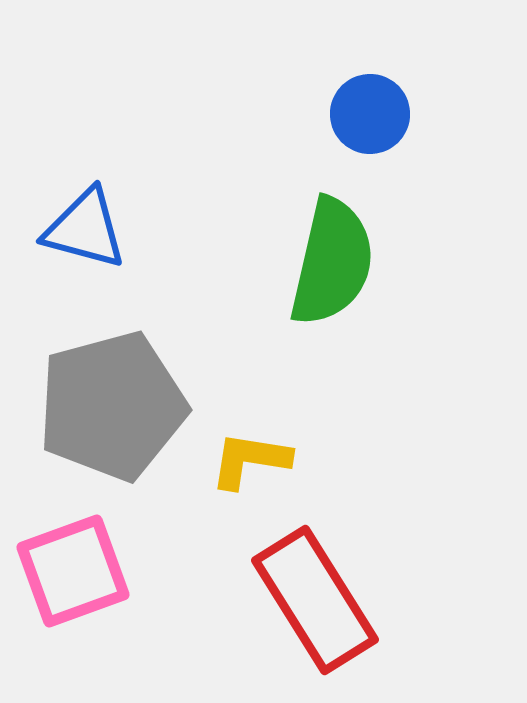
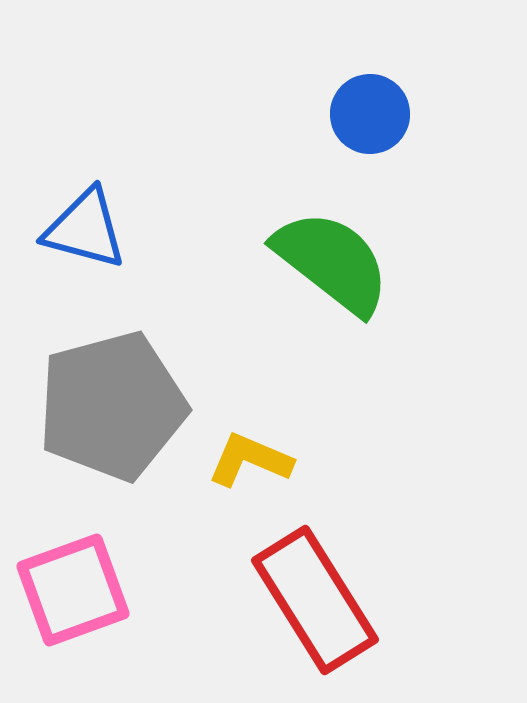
green semicircle: rotated 65 degrees counterclockwise
yellow L-shape: rotated 14 degrees clockwise
pink square: moved 19 px down
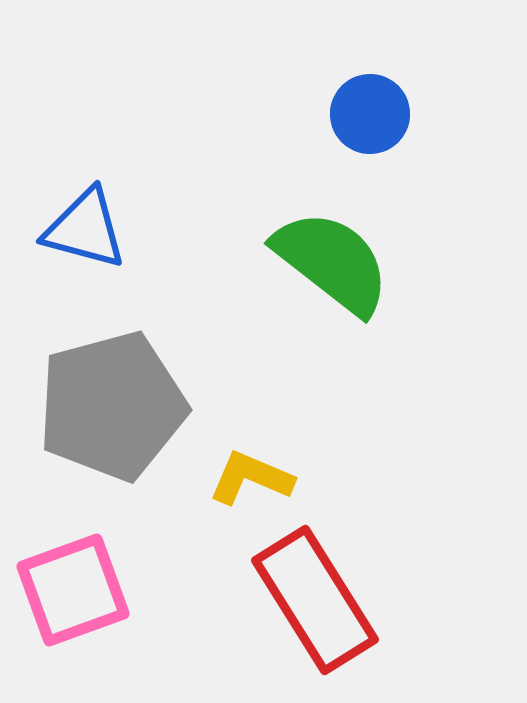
yellow L-shape: moved 1 px right, 18 px down
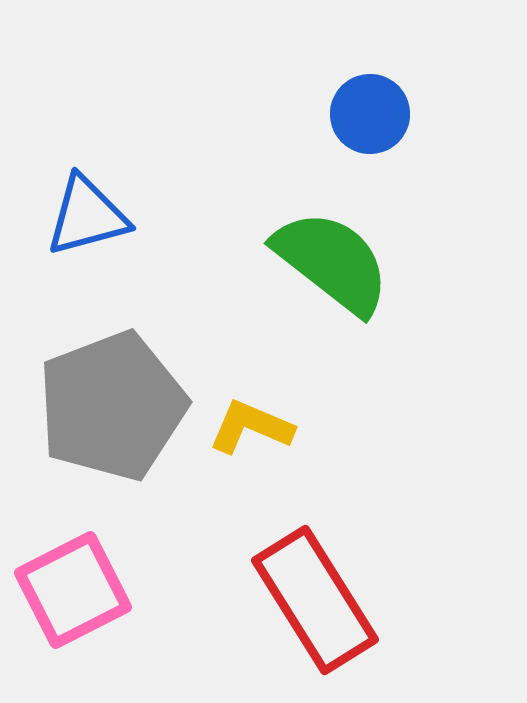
blue triangle: moved 2 px right, 13 px up; rotated 30 degrees counterclockwise
gray pentagon: rotated 6 degrees counterclockwise
yellow L-shape: moved 51 px up
pink square: rotated 7 degrees counterclockwise
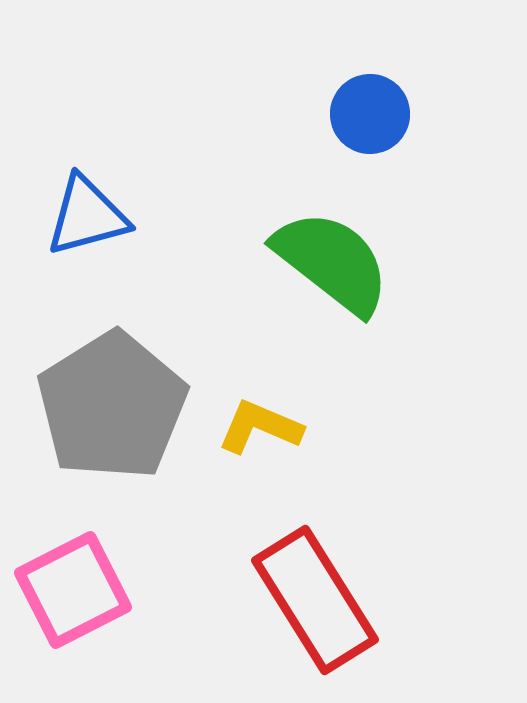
gray pentagon: rotated 11 degrees counterclockwise
yellow L-shape: moved 9 px right
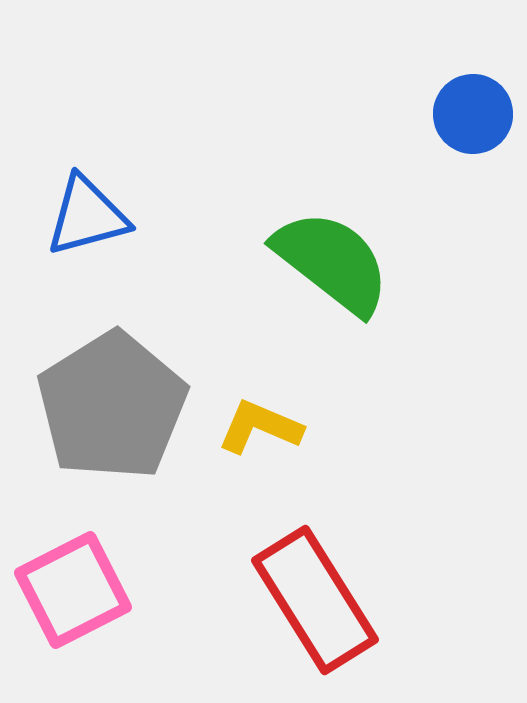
blue circle: moved 103 px right
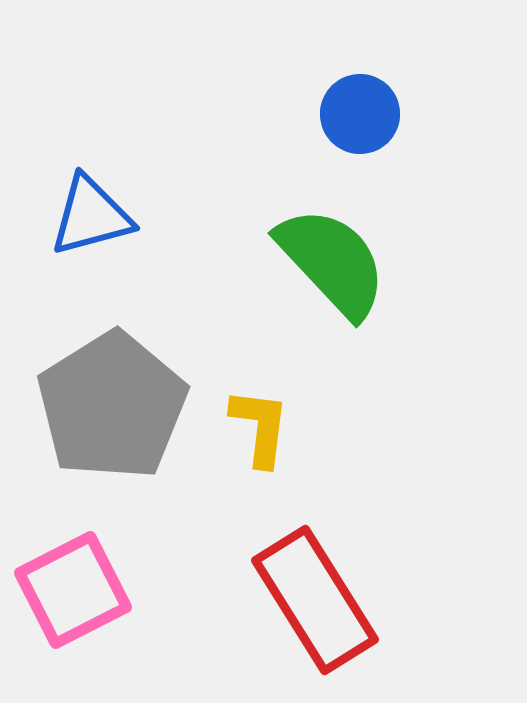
blue circle: moved 113 px left
blue triangle: moved 4 px right
green semicircle: rotated 9 degrees clockwise
yellow L-shape: rotated 74 degrees clockwise
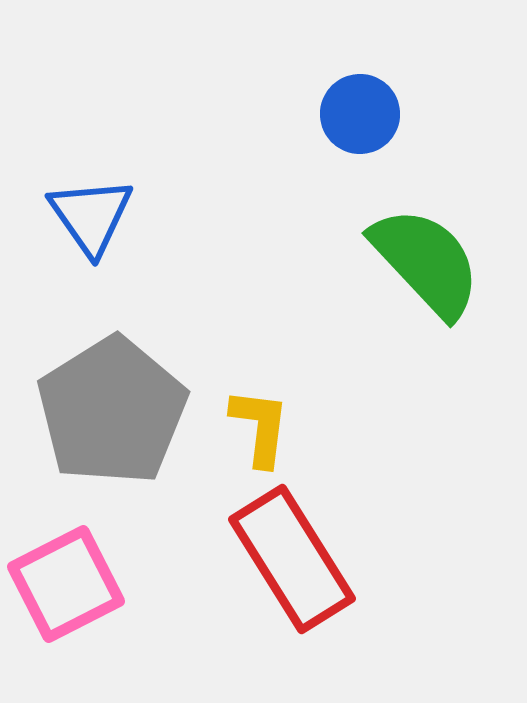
blue triangle: rotated 50 degrees counterclockwise
green semicircle: moved 94 px right
gray pentagon: moved 5 px down
pink square: moved 7 px left, 6 px up
red rectangle: moved 23 px left, 41 px up
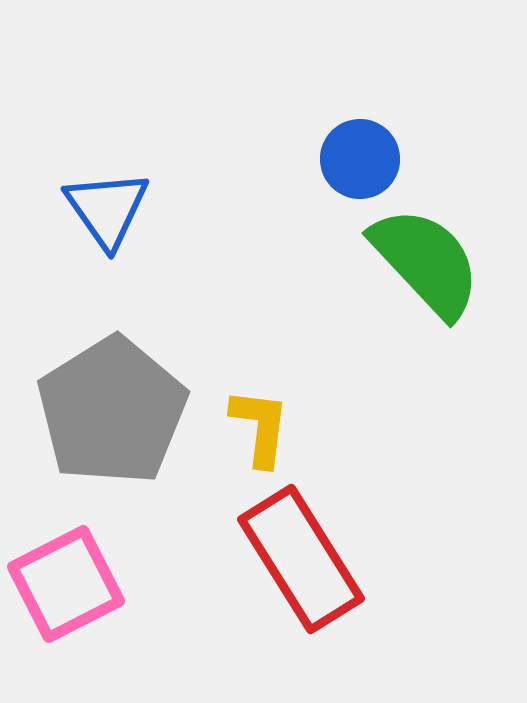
blue circle: moved 45 px down
blue triangle: moved 16 px right, 7 px up
red rectangle: moved 9 px right
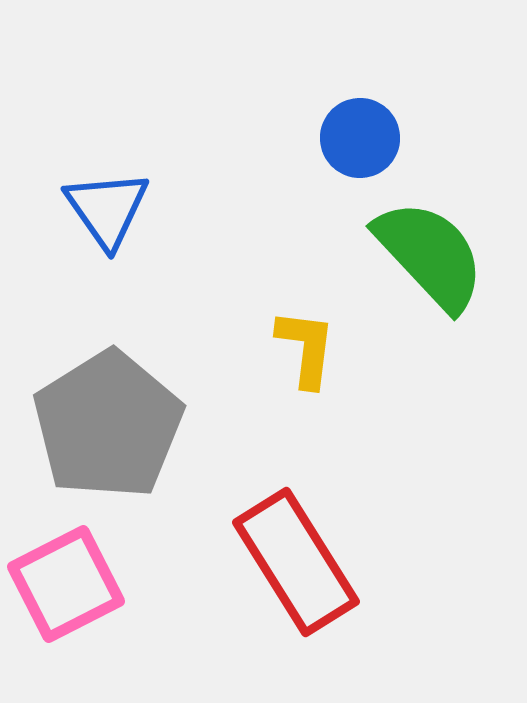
blue circle: moved 21 px up
green semicircle: moved 4 px right, 7 px up
gray pentagon: moved 4 px left, 14 px down
yellow L-shape: moved 46 px right, 79 px up
red rectangle: moved 5 px left, 3 px down
